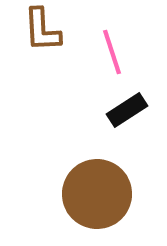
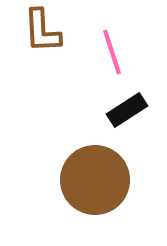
brown L-shape: moved 1 px down
brown circle: moved 2 px left, 14 px up
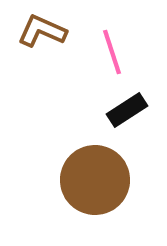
brown L-shape: rotated 117 degrees clockwise
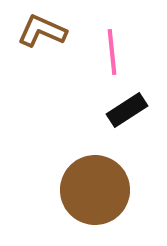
pink line: rotated 12 degrees clockwise
brown circle: moved 10 px down
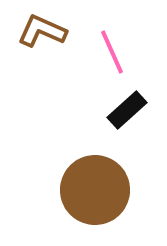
pink line: rotated 18 degrees counterclockwise
black rectangle: rotated 9 degrees counterclockwise
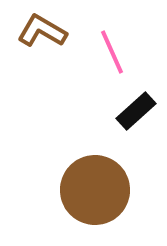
brown L-shape: rotated 6 degrees clockwise
black rectangle: moved 9 px right, 1 px down
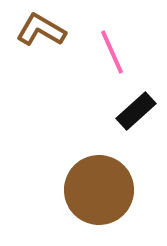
brown L-shape: moved 1 px left, 1 px up
brown circle: moved 4 px right
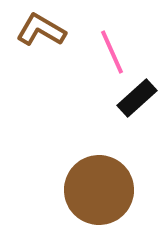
black rectangle: moved 1 px right, 13 px up
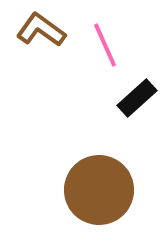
brown L-shape: rotated 6 degrees clockwise
pink line: moved 7 px left, 7 px up
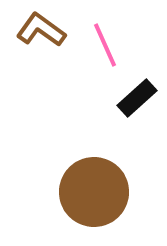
brown circle: moved 5 px left, 2 px down
